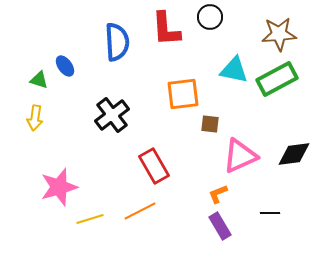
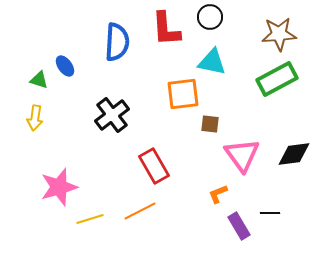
blue semicircle: rotated 6 degrees clockwise
cyan triangle: moved 22 px left, 8 px up
pink triangle: moved 2 px right, 1 px up; rotated 42 degrees counterclockwise
purple rectangle: moved 19 px right
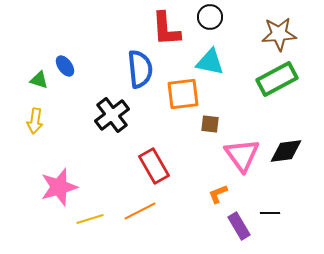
blue semicircle: moved 23 px right, 27 px down; rotated 9 degrees counterclockwise
cyan triangle: moved 2 px left
yellow arrow: moved 3 px down
black diamond: moved 8 px left, 3 px up
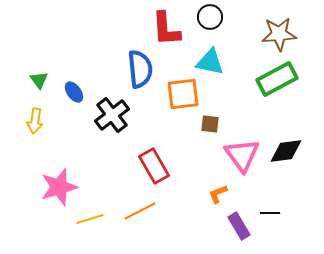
blue ellipse: moved 9 px right, 26 px down
green triangle: rotated 36 degrees clockwise
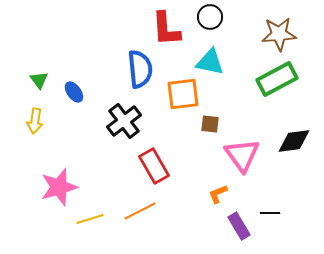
black cross: moved 12 px right, 6 px down
black diamond: moved 8 px right, 10 px up
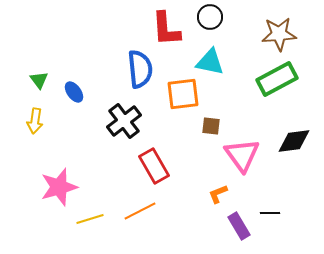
brown square: moved 1 px right, 2 px down
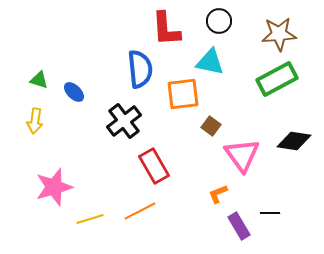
black circle: moved 9 px right, 4 px down
green triangle: rotated 36 degrees counterclockwise
blue ellipse: rotated 10 degrees counterclockwise
brown square: rotated 30 degrees clockwise
black diamond: rotated 16 degrees clockwise
pink star: moved 5 px left
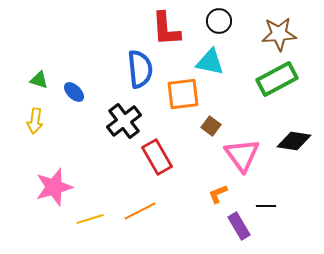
red rectangle: moved 3 px right, 9 px up
black line: moved 4 px left, 7 px up
